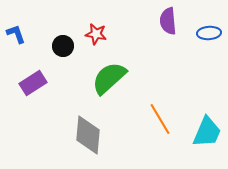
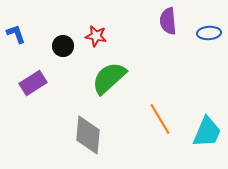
red star: moved 2 px down
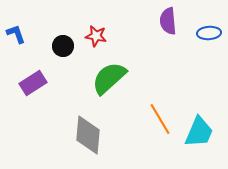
cyan trapezoid: moved 8 px left
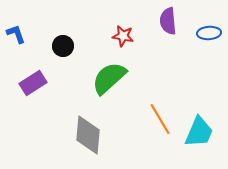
red star: moved 27 px right
